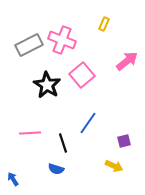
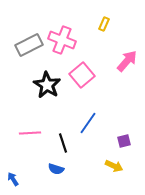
pink arrow: rotated 10 degrees counterclockwise
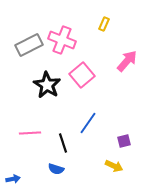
blue arrow: rotated 112 degrees clockwise
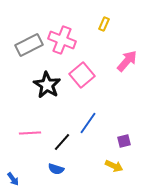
black line: moved 1 px left, 1 px up; rotated 60 degrees clockwise
blue arrow: rotated 64 degrees clockwise
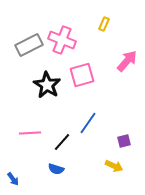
pink square: rotated 25 degrees clockwise
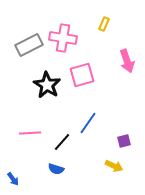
pink cross: moved 1 px right, 2 px up; rotated 12 degrees counterclockwise
pink arrow: rotated 120 degrees clockwise
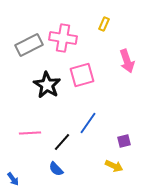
blue semicircle: rotated 28 degrees clockwise
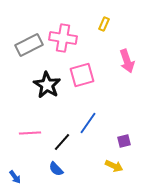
blue arrow: moved 2 px right, 2 px up
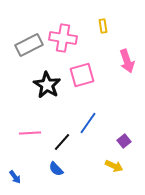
yellow rectangle: moved 1 px left, 2 px down; rotated 32 degrees counterclockwise
purple square: rotated 24 degrees counterclockwise
